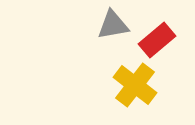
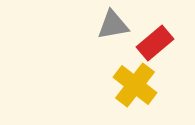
red rectangle: moved 2 px left, 3 px down
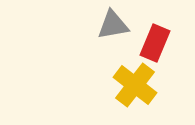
red rectangle: rotated 27 degrees counterclockwise
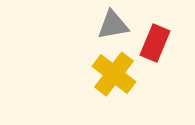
yellow cross: moved 21 px left, 11 px up
